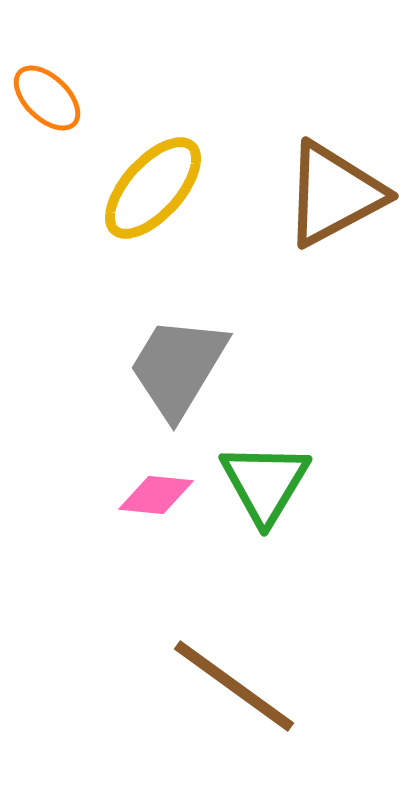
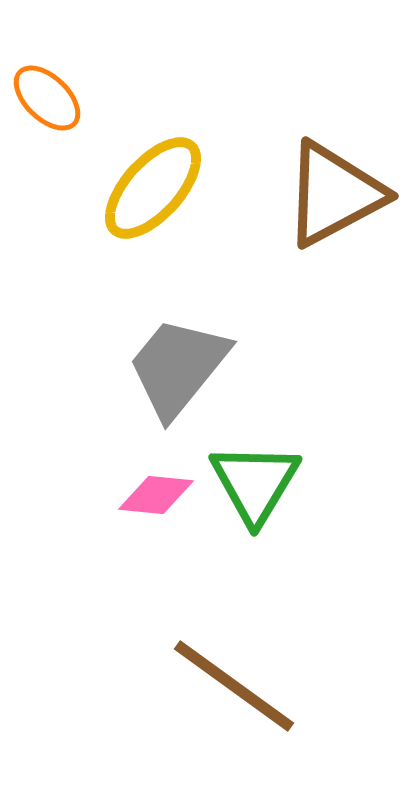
gray trapezoid: rotated 8 degrees clockwise
green triangle: moved 10 px left
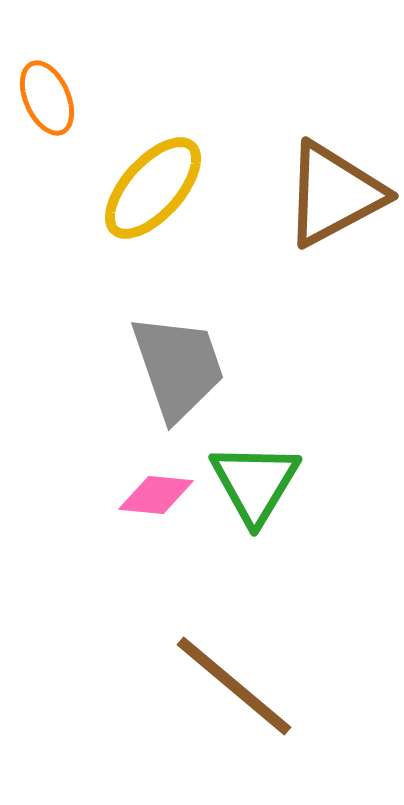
orange ellipse: rotated 22 degrees clockwise
gray trapezoid: rotated 122 degrees clockwise
brown line: rotated 4 degrees clockwise
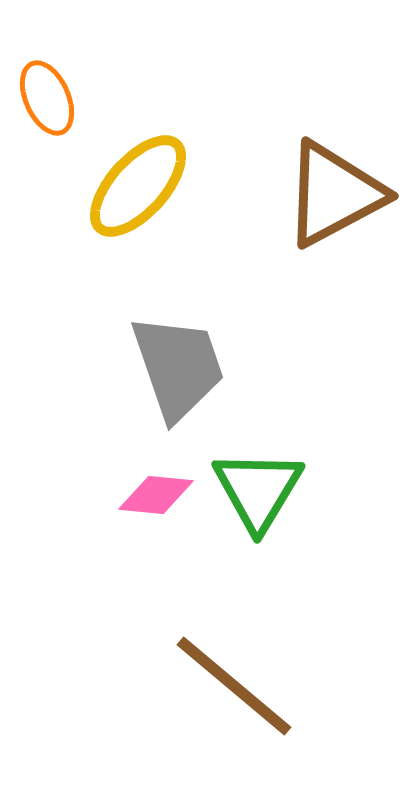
yellow ellipse: moved 15 px left, 2 px up
green triangle: moved 3 px right, 7 px down
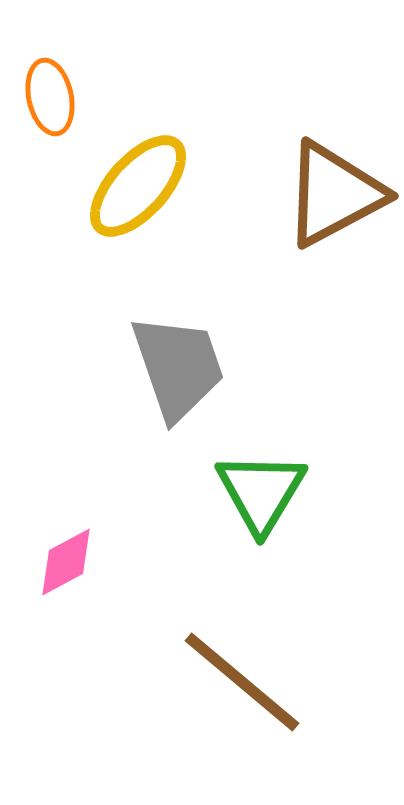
orange ellipse: moved 3 px right, 1 px up; rotated 12 degrees clockwise
green triangle: moved 3 px right, 2 px down
pink diamond: moved 90 px left, 67 px down; rotated 34 degrees counterclockwise
brown line: moved 8 px right, 4 px up
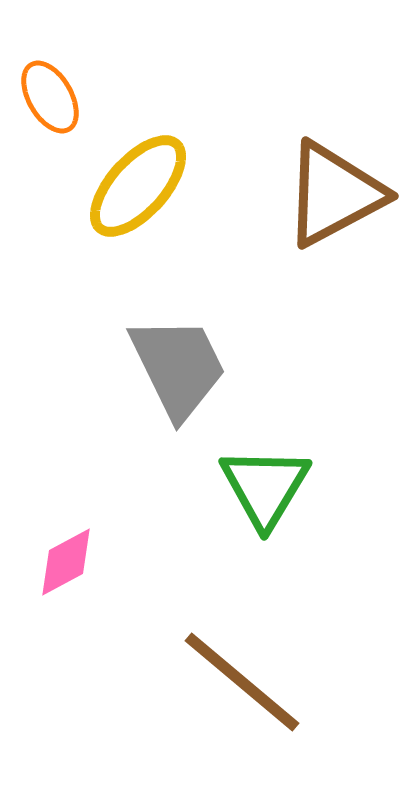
orange ellipse: rotated 18 degrees counterclockwise
gray trapezoid: rotated 7 degrees counterclockwise
green triangle: moved 4 px right, 5 px up
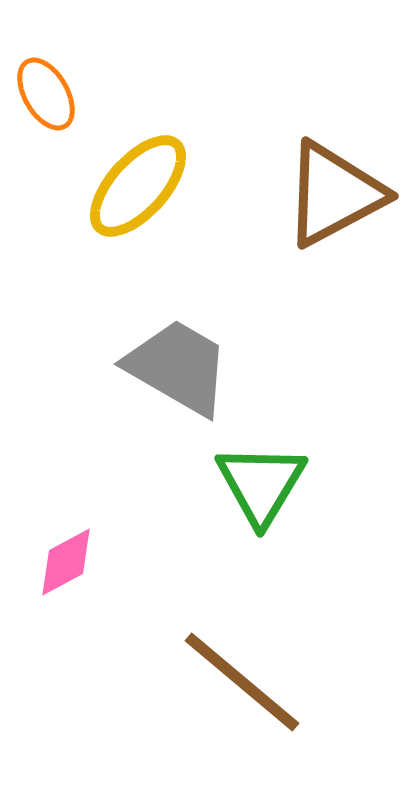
orange ellipse: moved 4 px left, 3 px up
gray trapezoid: rotated 34 degrees counterclockwise
green triangle: moved 4 px left, 3 px up
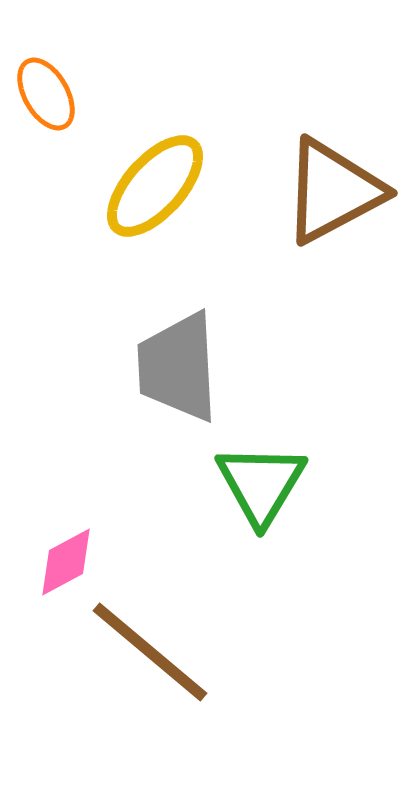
yellow ellipse: moved 17 px right
brown triangle: moved 1 px left, 3 px up
gray trapezoid: rotated 123 degrees counterclockwise
brown line: moved 92 px left, 30 px up
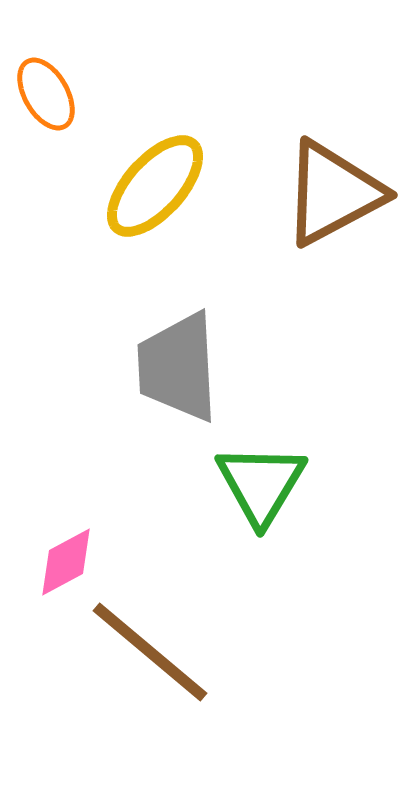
brown triangle: moved 2 px down
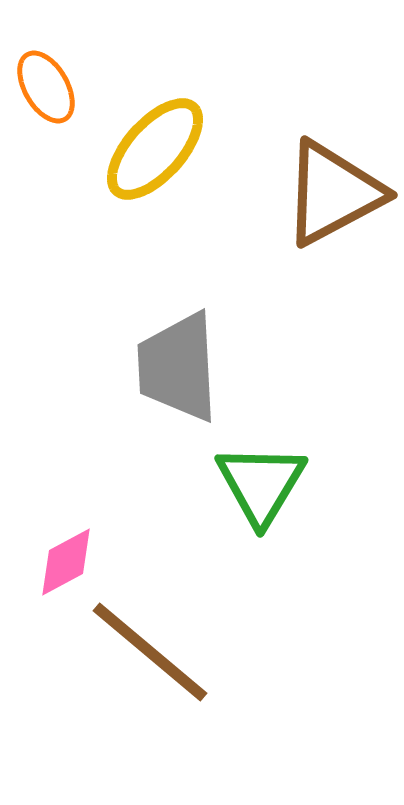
orange ellipse: moved 7 px up
yellow ellipse: moved 37 px up
